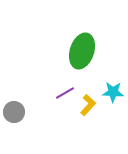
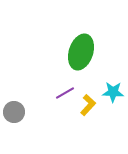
green ellipse: moved 1 px left, 1 px down
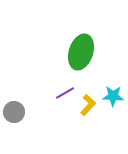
cyan star: moved 4 px down
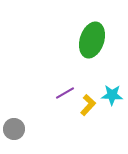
green ellipse: moved 11 px right, 12 px up
cyan star: moved 1 px left, 1 px up
gray circle: moved 17 px down
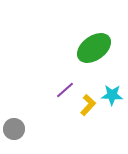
green ellipse: moved 2 px right, 8 px down; rotated 36 degrees clockwise
purple line: moved 3 px up; rotated 12 degrees counterclockwise
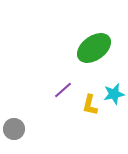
purple line: moved 2 px left
cyan star: moved 2 px right, 1 px up; rotated 15 degrees counterclockwise
yellow L-shape: moved 2 px right; rotated 150 degrees clockwise
